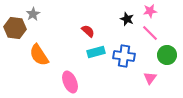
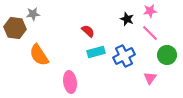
gray star: rotated 24 degrees clockwise
blue cross: rotated 35 degrees counterclockwise
pink ellipse: rotated 15 degrees clockwise
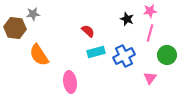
pink line: rotated 60 degrees clockwise
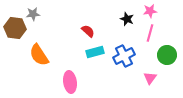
cyan rectangle: moved 1 px left
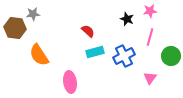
pink line: moved 4 px down
green circle: moved 4 px right, 1 px down
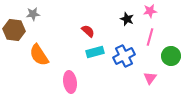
brown hexagon: moved 1 px left, 2 px down
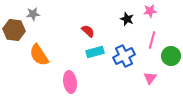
pink line: moved 2 px right, 3 px down
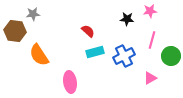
black star: rotated 16 degrees counterclockwise
brown hexagon: moved 1 px right, 1 px down
pink triangle: rotated 24 degrees clockwise
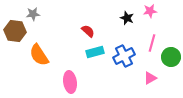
black star: moved 1 px up; rotated 16 degrees clockwise
pink line: moved 3 px down
green circle: moved 1 px down
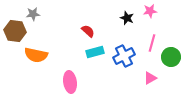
orange semicircle: moved 3 px left; rotated 45 degrees counterclockwise
